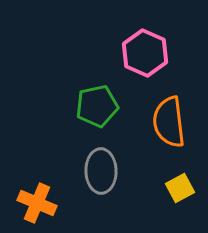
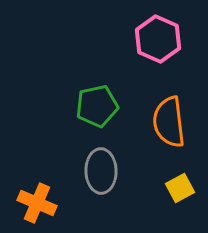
pink hexagon: moved 13 px right, 14 px up
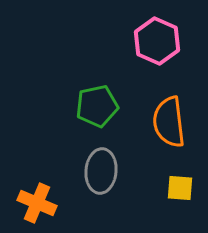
pink hexagon: moved 1 px left, 2 px down
gray ellipse: rotated 6 degrees clockwise
yellow square: rotated 32 degrees clockwise
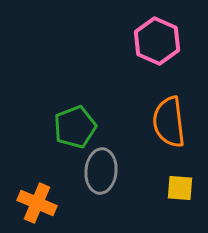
green pentagon: moved 22 px left, 21 px down; rotated 9 degrees counterclockwise
